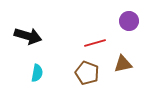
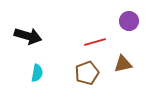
red line: moved 1 px up
brown pentagon: rotated 30 degrees clockwise
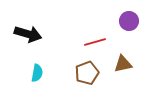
black arrow: moved 2 px up
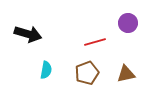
purple circle: moved 1 px left, 2 px down
brown triangle: moved 3 px right, 10 px down
cyan semicircle: moved 9 px right, 3 px up
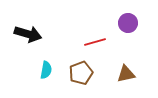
brown pentagon: moved 6 px left
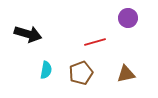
purple circle: moved 5 px up
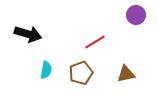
purple circle: moved 8 px right, 3 px up
red line: rotated 15 degrees counterclockwise
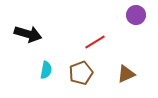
brown triangle: rotated 12 degrees counterclockwise
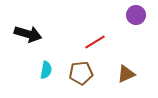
brown pentagon: rotated 15 degrees clockwise
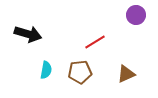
brown pentagon: moved 1 px left, 1 px up
